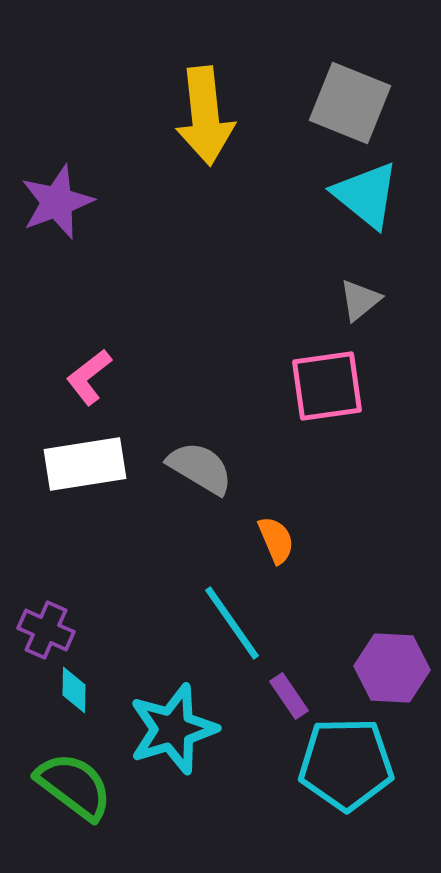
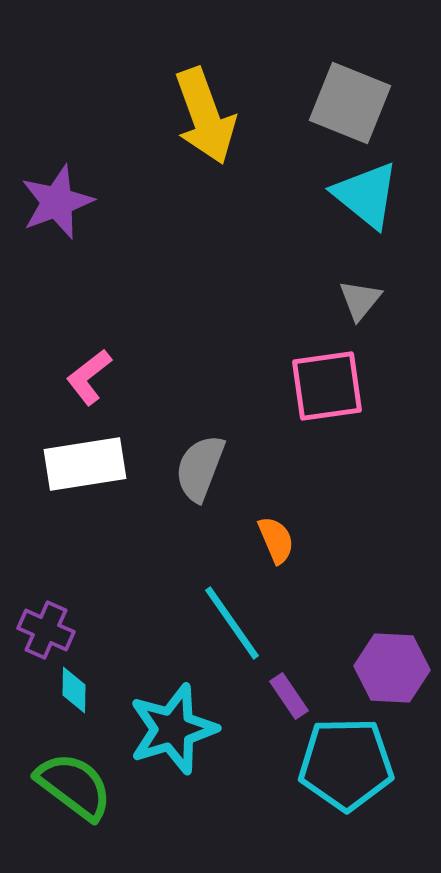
yellow arrow: rotated 14 degrees counterclockwise
gray triangle: rotated 12 degrees counterclockwise
gray semicircle: rotated 100 degrees counterclockwise
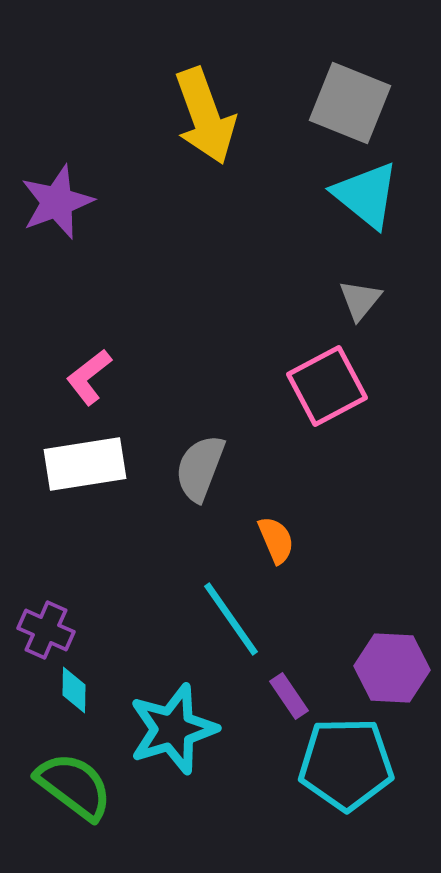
pink square: rotated 20 degrees counterclockwise
cyan line: moved 1 px left, 4 px up
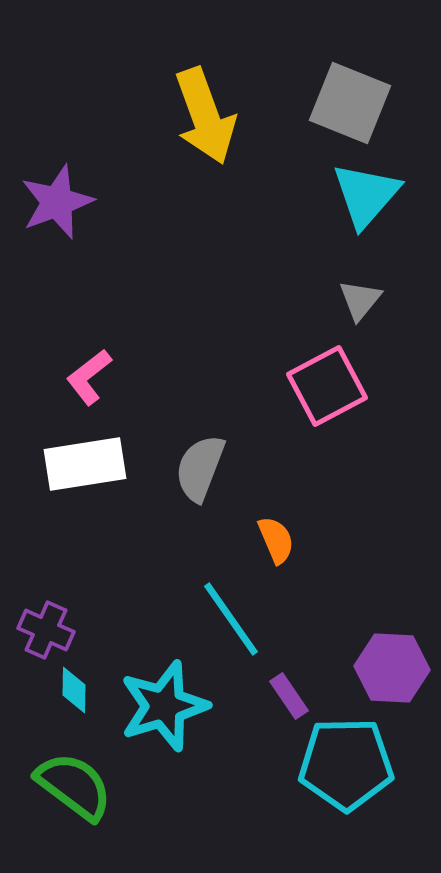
cyan triangle: rotated 32 degrees clockwise
cyan star: moved 9 px left, 23 px up
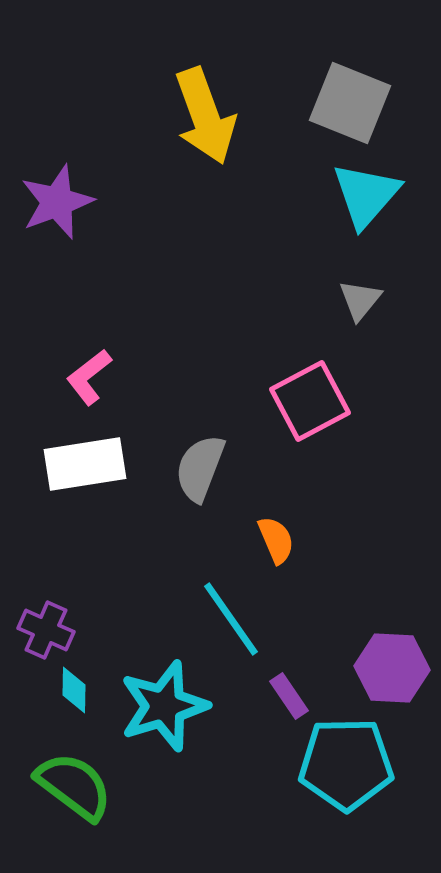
pink square: moved 17 px left, 15 px down
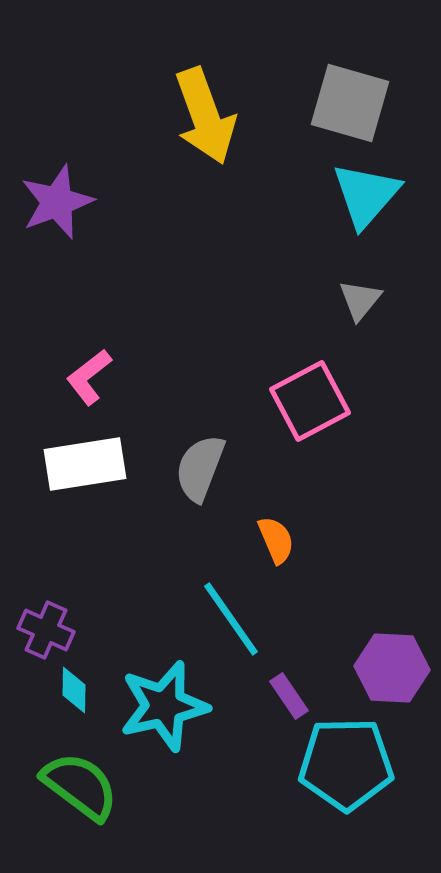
gray square: rotated 6 degrees counterclockwise
cyan star: rotated 4 degrees clockwise
green semicircle: moved 6 px right
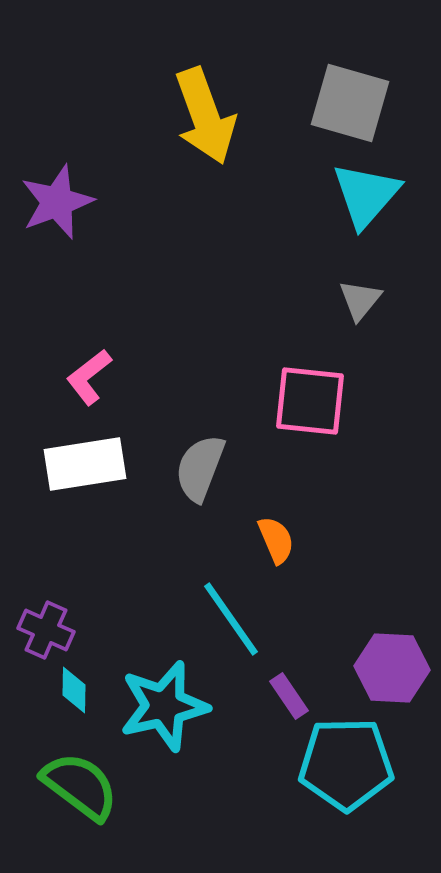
pink square: rotated 34 degrees clockwise
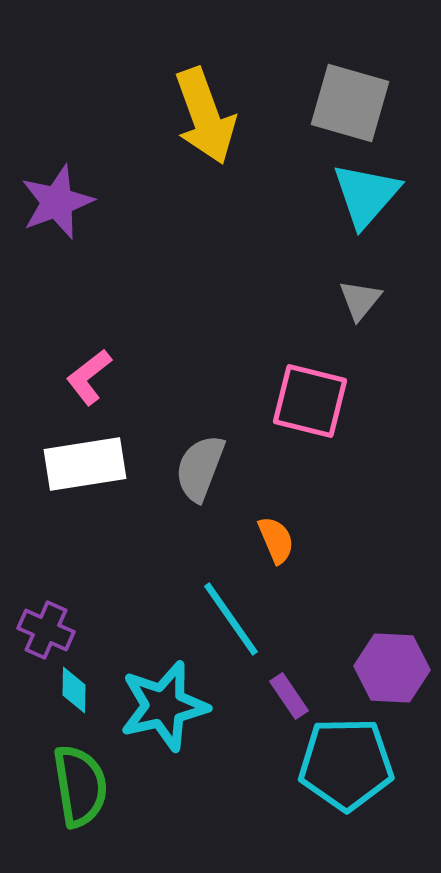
pink square: rotated 8 degrees clockwise
green semicircle: rotated 44 degrees clockwise
